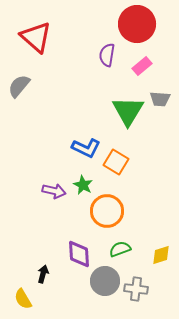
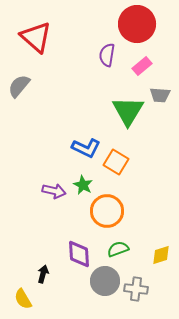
gray trapezoid: moved 4 px up
green semicircle: moved 2 px left
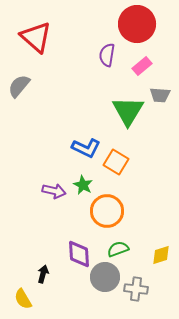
gray circle: moved 4 px up
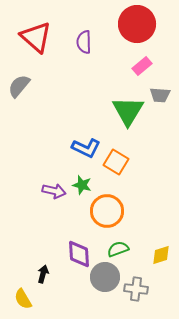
purple semicircle: moved 23 px left, 13 px up; rotated 10 degrees counterclockwise
green star: moved 1 px left; rotated 12 degrees counterclockwise
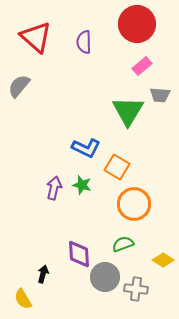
orange square: moved 1 px right, 5 px down
purple arrow: moved 3 px up; rotated 90 degrees counterclockwise
orange circle: moved 27 px right, 7 px up
green semicircle: moved 5 px right, 5 px up
yellow diamond: moved 2 px right, 5 px down; rotated 50 degrees clockwise
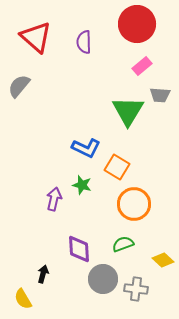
purple arrow: moved 11 px down
purple diamond: moved 5 px up
yellow diamond: rotated 10 degrees clockwise
gray circle: moved 2 px left, 2 px down
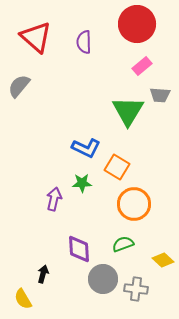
green star: moved 2 px up; rotated 18 degrees counterclockwise
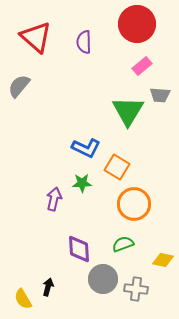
yellow diamond: rotated 30 degrees counterclockwise
black arrow: moved 5 px right, 13 px down
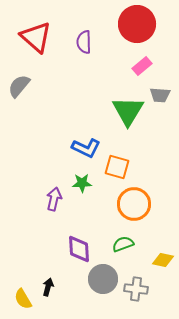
orange square: rotated 15 degrees counterclockwise
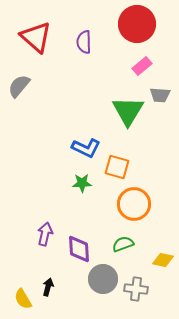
purple arrow: moved 9 px left, 35 px down
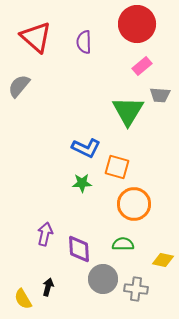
green semicircle: rotated 20 degrees clockwise
